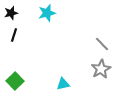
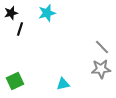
black line: moved 6 px right, 6 px up
gray line: moved 3 px down
gray star: rotated 24 degrees clockwise
green square: rotated 18 degrees clockwise
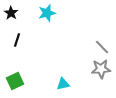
black star: rotated 24 degrees counterclockwise
black line: moved 3 px left, 11 px down
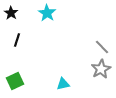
cyan star: rotated 24 degrees counterclockwise
gray star: rotated 24 degrees counterclockwise
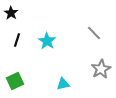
cyan star: moved 28 px down
gray line: moved 8 px left, 14 px up
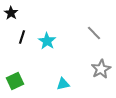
black line: moved 5 px right, 3 px up
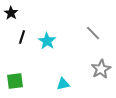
gray line: moved 1 px left
green square: rotated 18 degrees clockwise
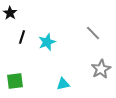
black star: moved 1 px left
cyan star: moved 1 px down; rotated 18 degrees clockwise
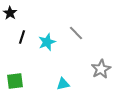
gray line: moved 17 px left
